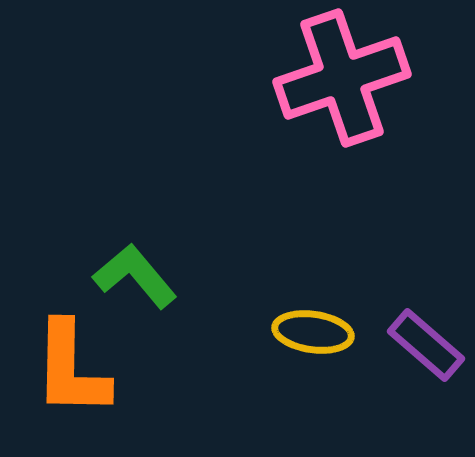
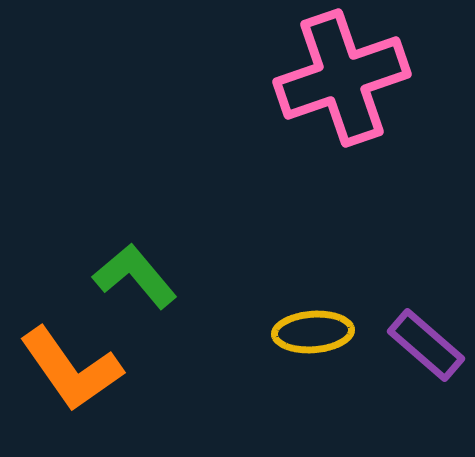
yellow ellipse: rotated 12 degrees counterclockwise
orange L-shape: rotated 36 degrees counterclockwise
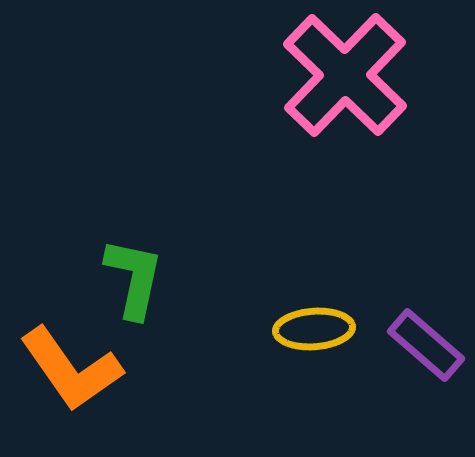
pink cross: moved 3 px right, 3 px up; rotated 27 degrees counterclockwise
green L-shape: moved 1 px left, 2 px down; rotated 52 degrees clockwise
yellow ellipse: moved 1 px right, 3 px up
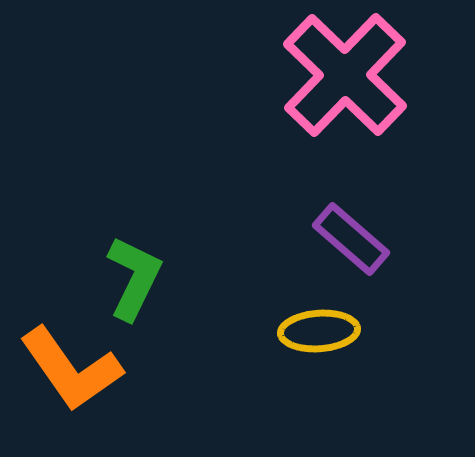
green L-shape: rotated 14 degrees clockwise
yellow ellipse: moved 5 px right, 2 px down
purple rectangle: moved 75 px left, 106 px up
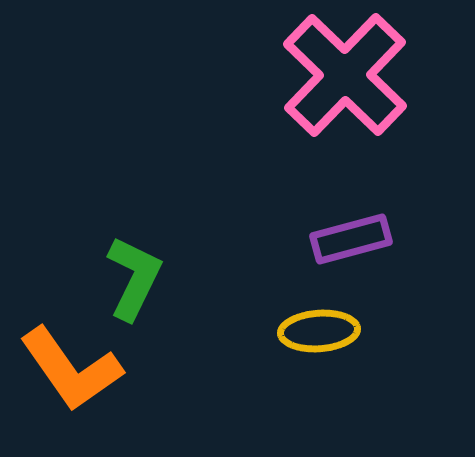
purple rectangle: rotated 56 degrees counterclockwise
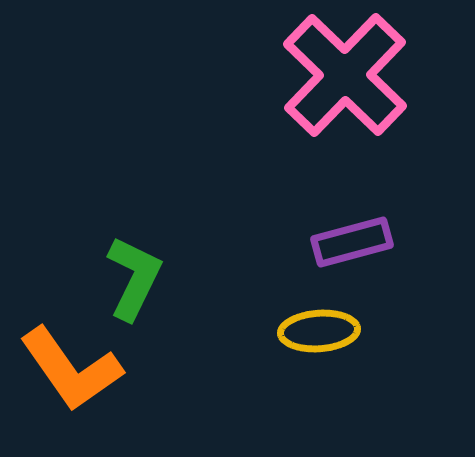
purple rectangle: moved 1 px right, 3 px down
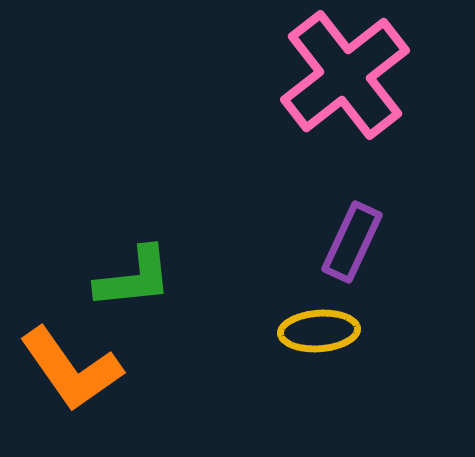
pink cross: rotated 8 degrees clockwise
purple rectangle: rotated 50 degrees counterclockwise
green L-shape: rotated 58 degrees clockwise
